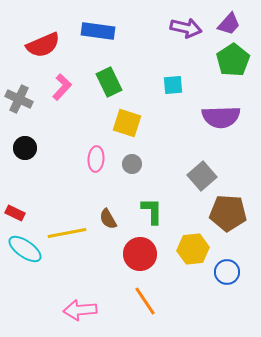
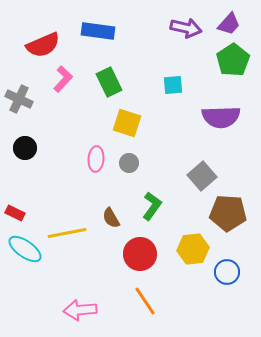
pink L-shape: moved 1 px right, 8 px up
gray circle: moved 3 px left, 1 px up
green L-shape: moved 5 px up; rotated 36 degrees clockwise
brown semicircle: moved 3 px right, 1 px up
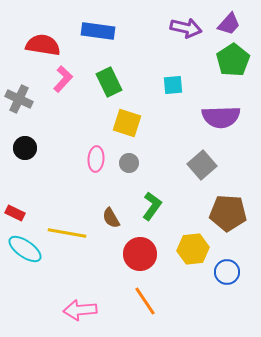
red semicircle: rotated 148 degrees counterclockwise
gray square: moved 11 px up
yellow line: rotated 21 degrees clockwise
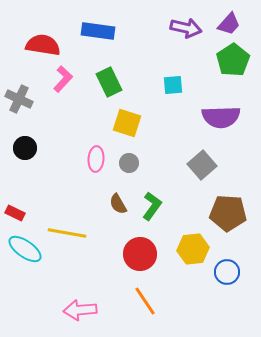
brown semicircle: moved 7 px right, 14 px up
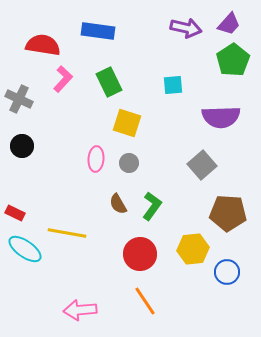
black circle: moved 3 px left, 2 px up
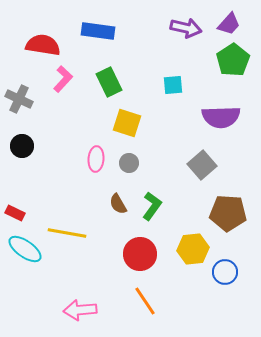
blue circle: moved 2 px left
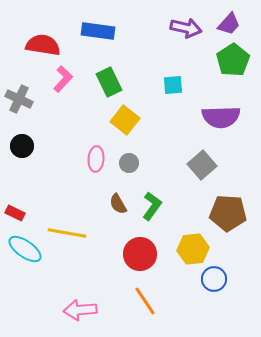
yellow square: moved 2 px left, 3 px up; rotated 20 degrees clockwise
blue circle: moved 11 px left, 7 px down
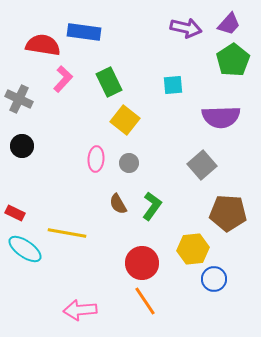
blue rectangle: moved 14 px left, 1 px down
red circle: moved 2 px right, 9 px down
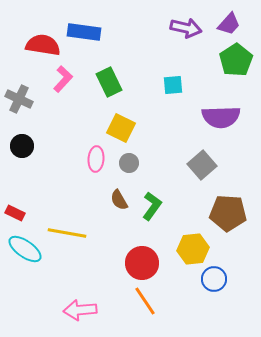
green pentagon: moved 3 px right
yellow square: moved 4 px left, 8 px down; rotated 12 degrees counterclockwise
brown semicircle: moved 1 px right, 4 px up
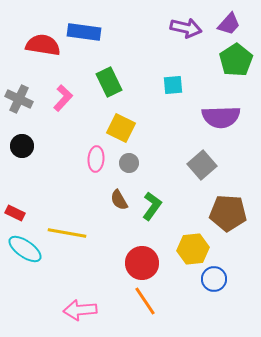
pink L-shape: moved 19 px down
